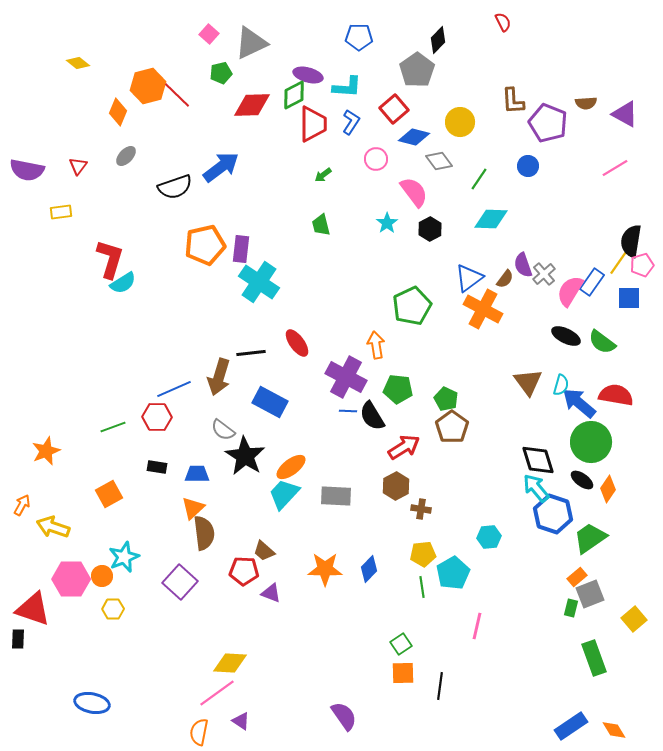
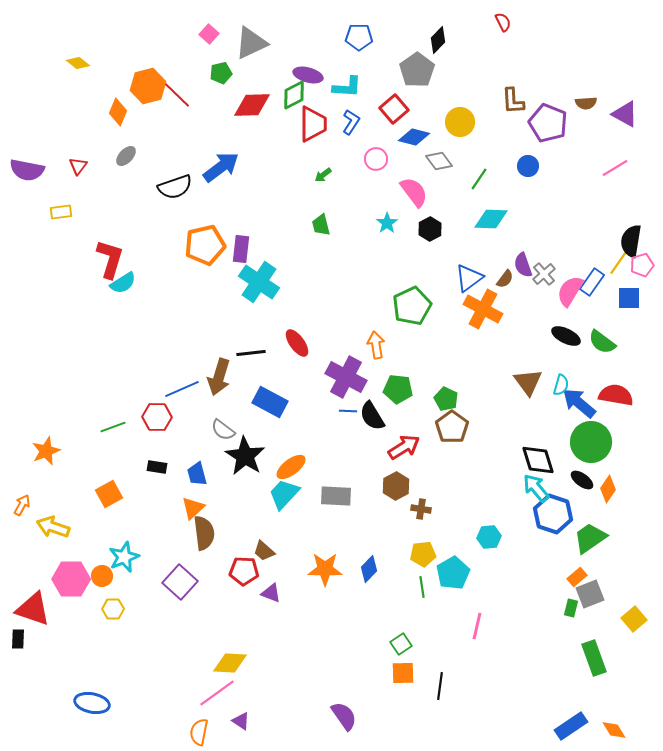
blue line at (174, 389): moved 8 px right
blue trapezoid at (197, 474): rotated 105 degrees counterclockwise
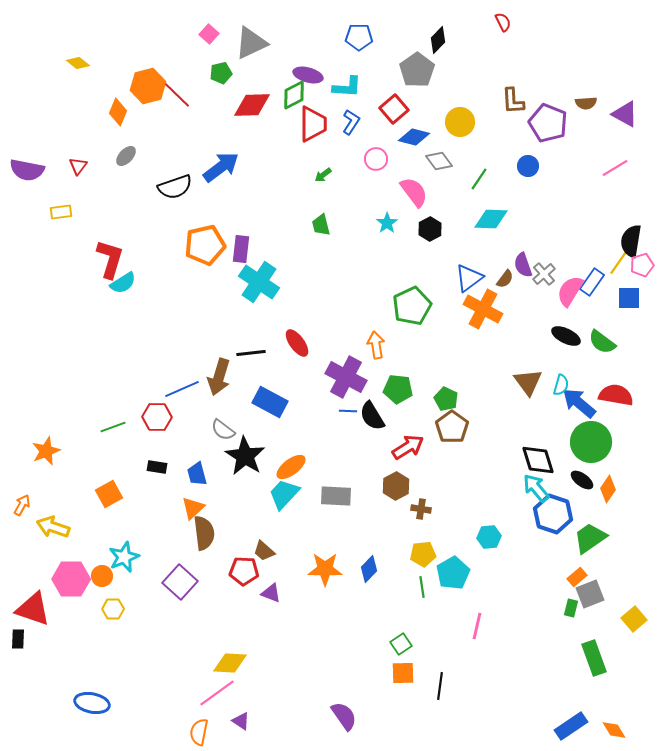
red arrow at (404, 447): moved 4 px right
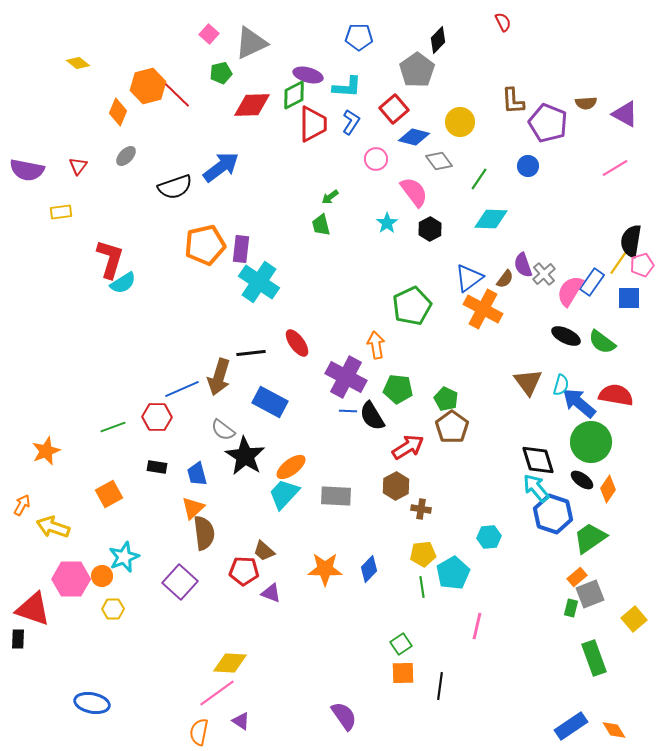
green arrow at (323, 175): moved 7 px right, 22 px down
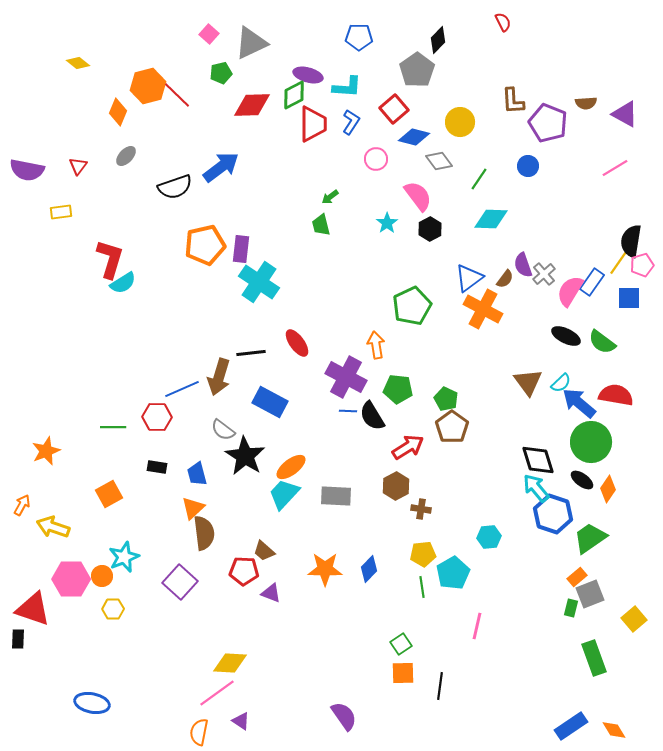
pink semicircle at (414, 192): moved 4 px right, 4 px down
cyan semicircle at (561, 385): moved 2 px up; rotated 30 degrees clockwise
green line at (113, 427): rotated 20 degrees clockwise
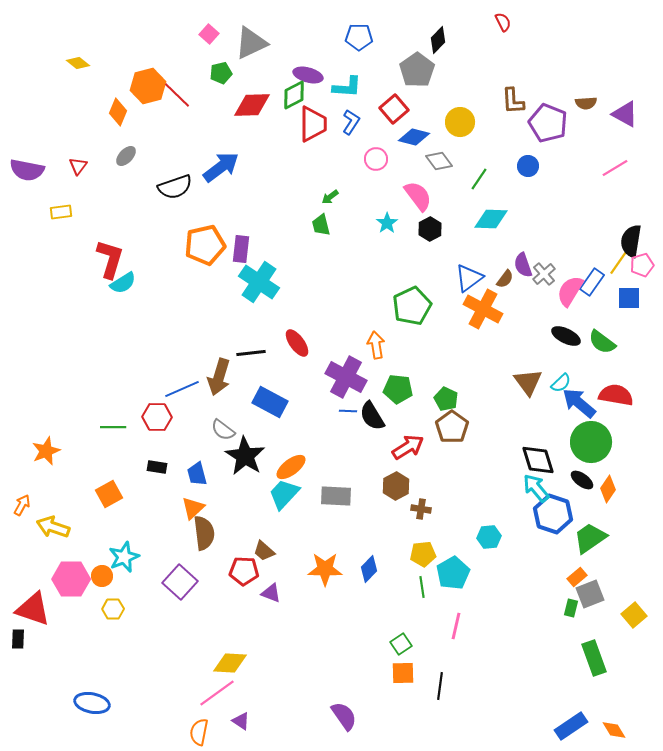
yellow square at (634, 619): moved 4 px up
pink line at (477, 626): moved 21 px left
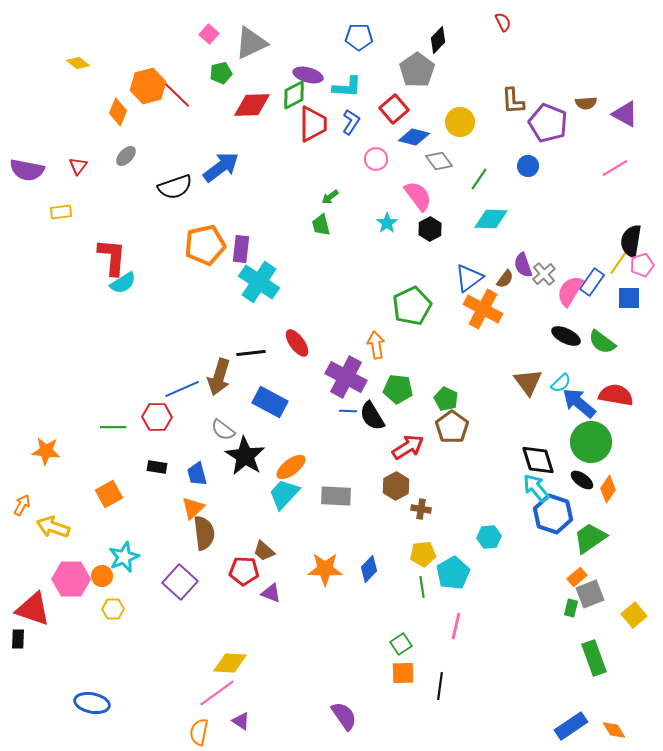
red L-shape at (110, 259): moved 2 px right, 2 px up; rotated 12 degrees counterclockwise
orange star at (46, 451): rotated 28 degrees clockwise
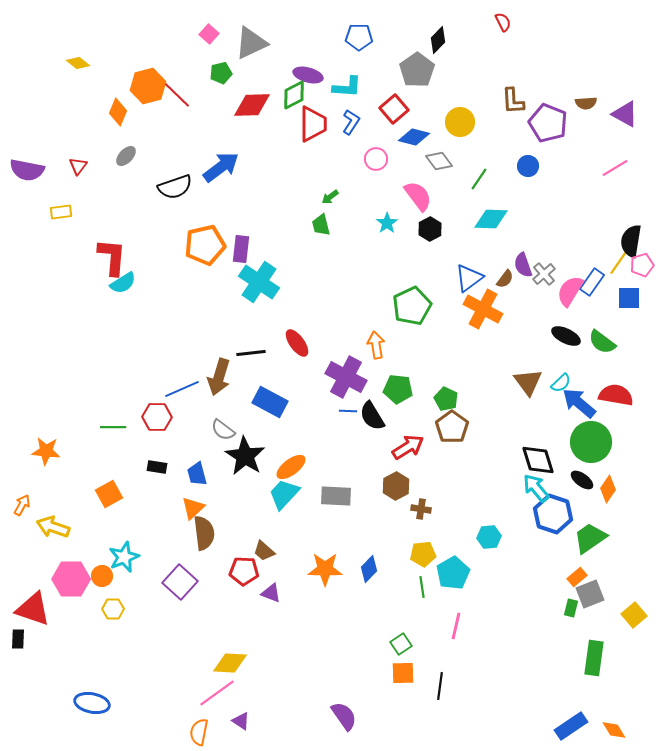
green rectangle at (594, 658): rotated 28 degrees clockwise
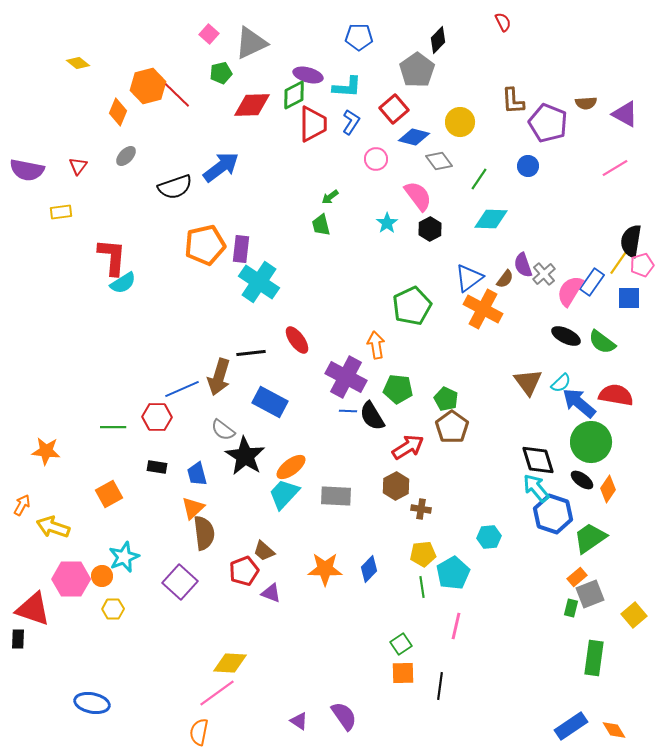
red ellipse at (297, 343): moved 3 px up
red pentagon at (244, 571): rotated 24 degrees counterclockwise
purple triangle at (241, 721): moved 58 px right
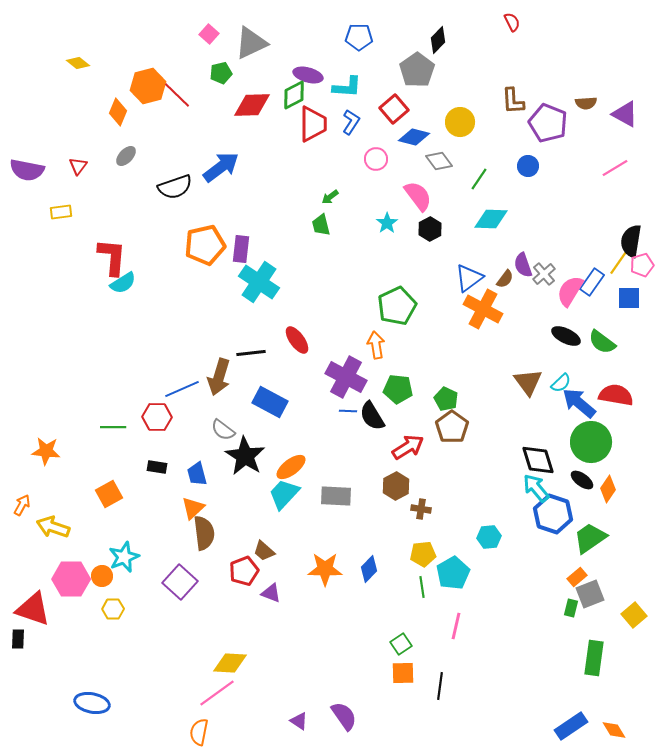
red semicircle at (503, 22): moved 9 px right
green pentagon at (412, 306): moved 15 px left
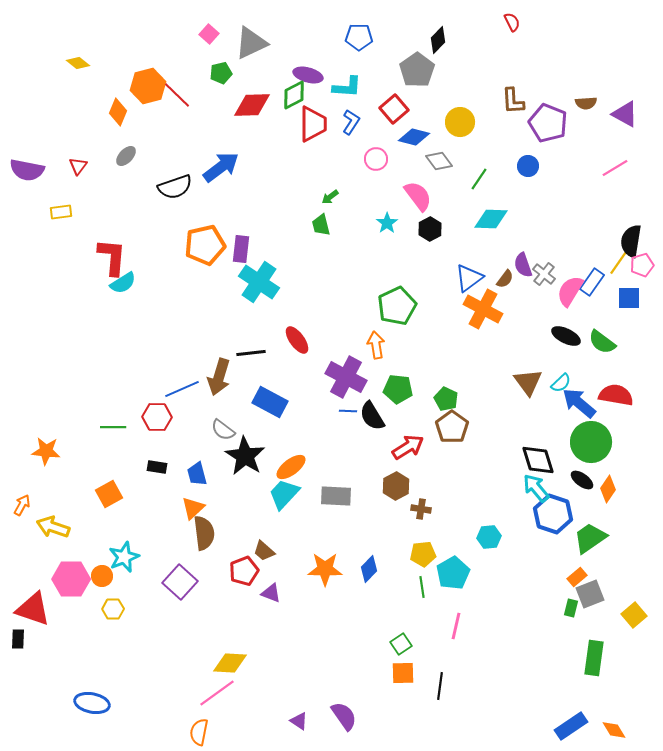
gray cross at (544, 274): rotated 10 degrees counterclockwise
